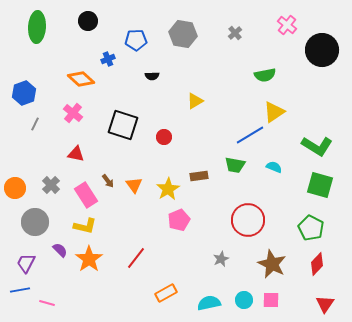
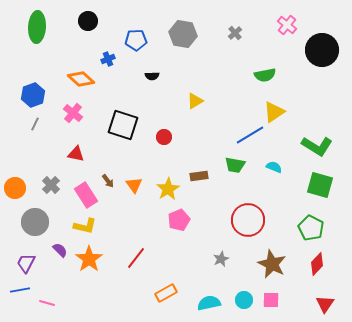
blue hexagon at (24, 93): moved 9 px right, 2 px down
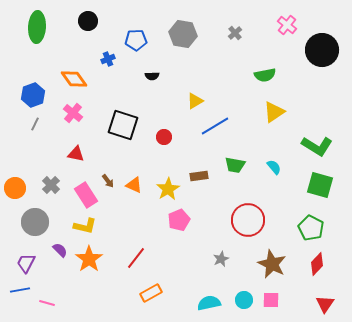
orange diamond at (81, 79): moved 7 px left; rotated 12 degrees clockwise
blue line at (250, 135): moved 35 px left, 9 px up
cyan semicircle at (274, 167): rotated 28 degrees clockwise
orange triangle at (134, 185): rotated 30 degrees counterclockwise
orange rectangle at (166, 293): moved 15 px left
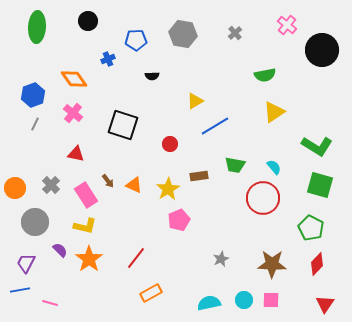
red circle at (164, 137): moved 6 px right, 7 px down
red circle at (248, 220): moved 15 px right, 22 px up
brown star at (272, 264): rotated 24 degrees counterclockwise
pink line at (47, 303): moved 3 px right
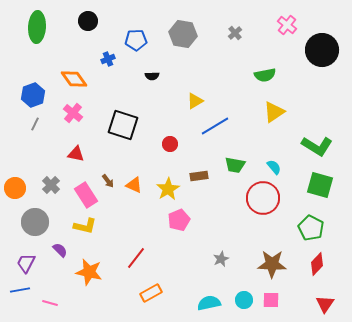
orange star at (89, 259): moved 13 px down; rotated 24 degrees counterclockwise
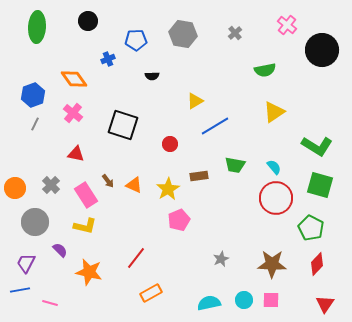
green semicircle at (265, 75): moved 5 px up
red circle at (263, 198): moved 13 px right
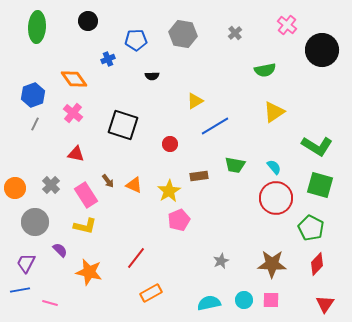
yellow star at (168, 189): moved 1 px right, 2 px down
gray star at (221, 259): moved 2 px down
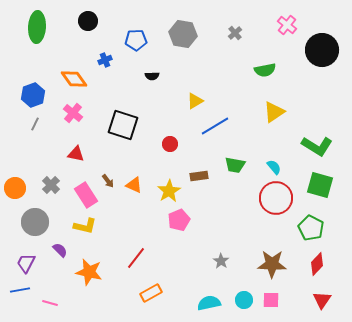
blue cross at (108, 59): moved 3 px left, 1 px down
gray star at (221, 261): rotated 14 degrees counterclockwise
red triangle at (325, 304): moved 3 px left, 4 px up
